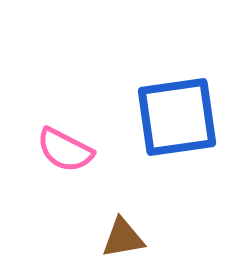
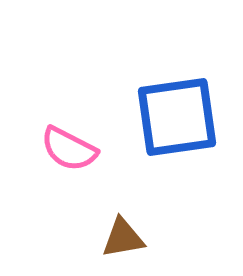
pink semicircle: moved 4 px right, 1 px up
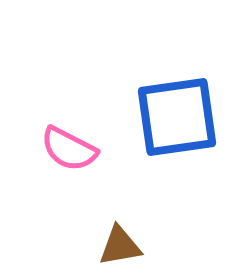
brown triangle: moved 3 px left, 8 px down
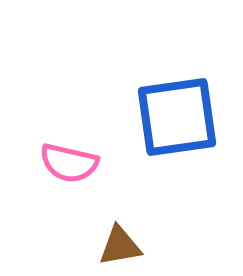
pink semicircle: moved 14 px down; rotated 14 degrees counterclockwise
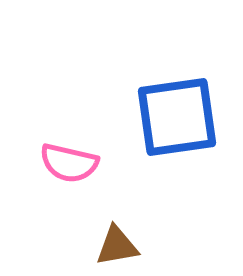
brown triangle: moved 3 px left
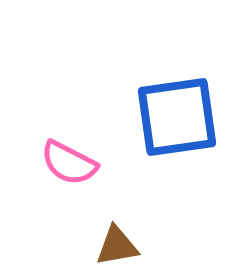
pink semicircle: rotated 14 degrees clockwise
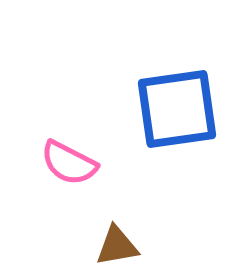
blue square: moved 8 px up
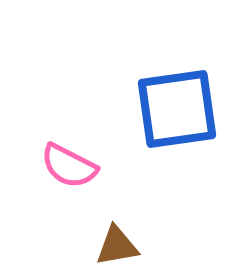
pink semicircle: moved 3 px down
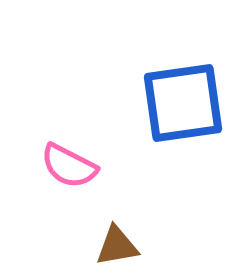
blue square: moved 6 px right, 6 px up
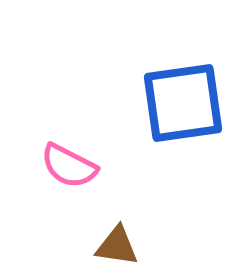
brown triangle: rotated 18 degrees clockwise
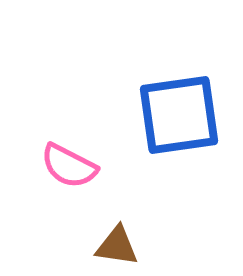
blue square: moved 4 px left, 12 px down
